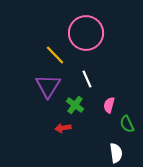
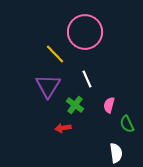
pink circle: moved 1 px left, 1 px up
yellow line: moved 1 px up
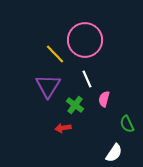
pink circle: moved 8 px down
pink semicircle: moved 5 px left, 6 px up
white semicircle: moved 2 px left; rotated 42 degrees clockwise
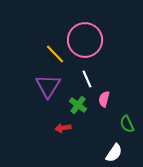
green cross: moved 3 px right
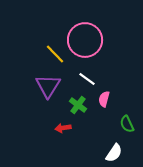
white line: rotated 30 degrees counterclockwise
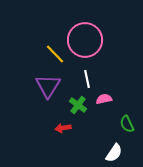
white line: rotated 42 degrees clockwise
pink semicircle: rotated 63 degrees clockwise
